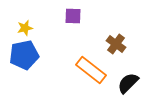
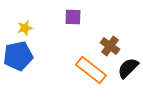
purple square: moved 1 px down
brown cross: moved 6 px left, 2 px down
blue pentagon: moved 6 px left, 1 px down
black semicircle: moved 15 px up
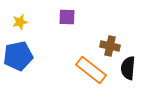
purple square: moved 6 px left
yellow star: moved 5 px left, 6 px up
brown cross: rotated 24 degrees counterclockwise
black semicircle: rotated 40 degrees counterclockwise
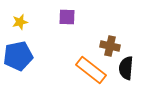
black semicircle: moved 2 px left
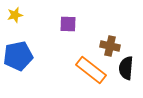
purple square: moved 1 px right, 7 px down
yellow star: moved 5 px left, 7 px up
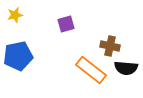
purple square: moved 2 px left; rotated 18 degrees counterclockwise
black semicircle: rotated 90 degrees counterclockwise
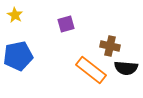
yellow star: rotated 28 degrees counterclockwise
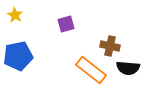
black semicircle: moved 2 px right
